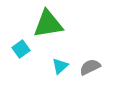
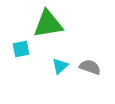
cyan square: rotated 24 degrees clockwise
gray semicircle: rotated 45 degrees clockwise
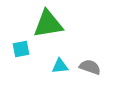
cyan triangle: rotated 36 degrees clockwise
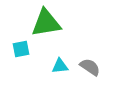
green triangle: moved 2 px left, 1 px up
gray semicircle: rotated 15 degrees clockwise
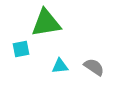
gray semicircle: moved 4 px right
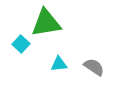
cyan square: moved 5 px up; rotated 36 degrees counterclockwise
cyan triangle: moved 1 px left, 2 px up
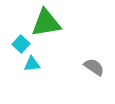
cyan triangle: moved 27 px left
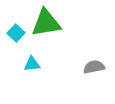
cyan square: moved 5 px left, 11 px up
gray semicircle: rotated 45 degrees counterclockwise
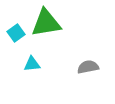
cyan square: rotated 12 degrees clockwise
gray semicircle: moved 6 px left
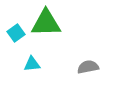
green triangle: rotated 8 degrees clockwise
